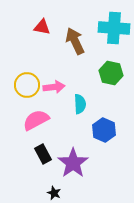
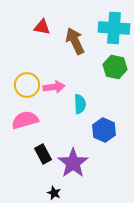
green hexagon: moved 4 px right, 6 px up
pink semicircle: moved 11 px left; rotated 12 degrees clockwise
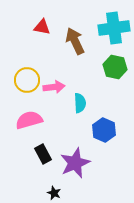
cyan cross: rotated 12 degrees counterclockwise
yellow circle: moved 5 px up
cyan semicircle: moved 1 px up
pink semicircle: moved 4 px right
purple star: moved 2 px right; rotated 12 degrees clockwise
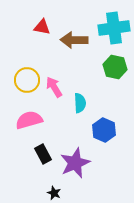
brown arrow: moved 1 px left, 1 px up; rotated 64 degrees counterclockwise
pink arrow: rotated 115 degrees counterclockwise
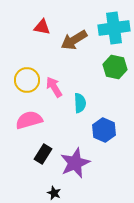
brown arrow: rotated 32 degrees counterclockwise
black rectangle: rotated 60 degrees clockwise
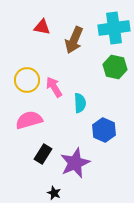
brown arrow: rotated 36 degrees counterclockwise
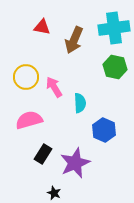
yellow circle: moved 1 px left, 3 px up
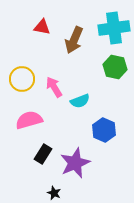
yellow circle: moved 4 px left, 2 px down
cyan semicircle: moved 2 px up; rotated 72 degrees clockwise
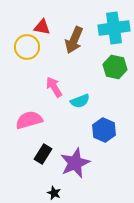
yellow circle: moved 5 px right, 32 px up
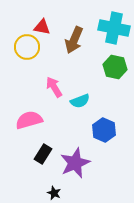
cyan cross: rotated 20 degrees clockwise
